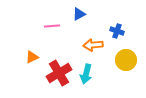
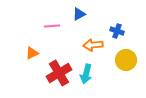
orange triangle: moved 4 px up
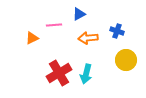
pink line: moved 2 px right, 1 px up
orange arrow: moved 5 px left, 7 px up
orange triangle: moved 15 px up
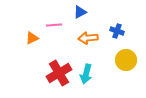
blue triangle: moved 1 px right, 2 px up
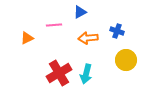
orange triangle: moved 5 px left
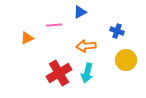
orange arrow: moved 2 px left, 8 px down
cyan arrow: moved 1 px right, 1 px up
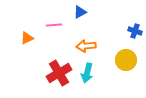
blue cross: moved 18 px right
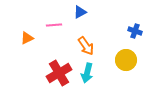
orange arrow: rotated 120 degrees counterclockwise
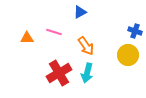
pink line: moved 7 px down; rotated 21 degrees clockwise
orange triangle: rotated 24 degrees clockwise
yellow circle: moved 2 px right, 5 px up
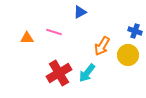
orange arrow: moved 16 px right; rotated 66 degrees clockwise
cyan arrow: rotated 24 degrees clockwise
